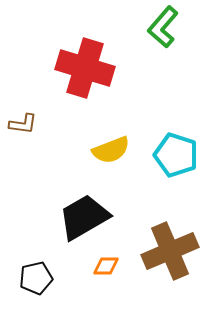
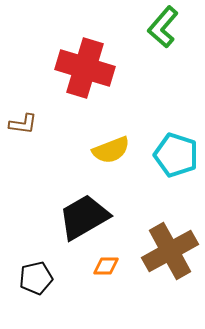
brown cross: rotated 6 degrees counterclockwise
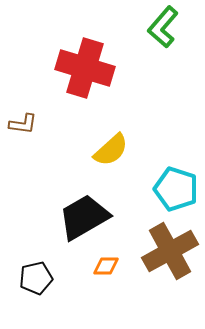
yellow semicircle: rotated 21 degrees counterclockwise
cyan pentagon: moved 34 px down
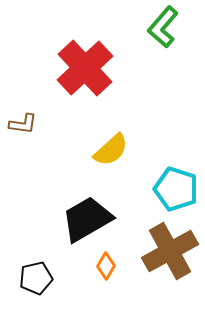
red cross: rotated 30 degrees clockwise
black trapezoid: moved 3 px right, 2 px down
orange diamond: rotated 60 degrees counterclockwise
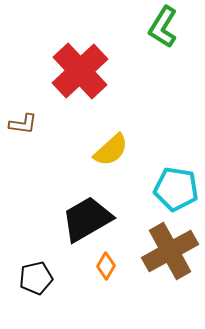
green L-shape: rotated 9 degrees counterclockwise
red cross: moved 5 px left, 3 px down
cyan pentagon: rotated 9 degrees counterclockwise
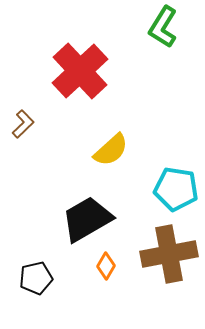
brown L-shape: rotated 52 degrees counterclockwise
brown cross: moved 1 px left, 3 px down; rotated 18 degrees clockwise
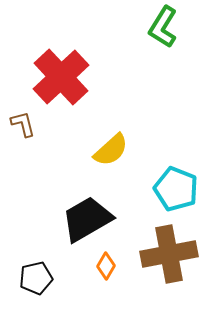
red cross: moved 19 px left, 6 px down
brown L-shape: rotated 60 degrees counterclockwise
cyan pentagon: rotated 12 degrees clockwise
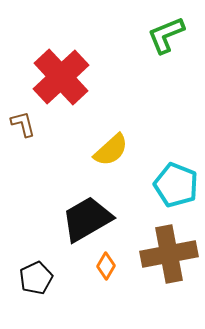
green L-shape: moved 3 px right, 8 px down; rotated 36 degrees clockwise
cyan pentagon: moved 4 px up
black pentagon: rotated 12 degrees counterclockwise
